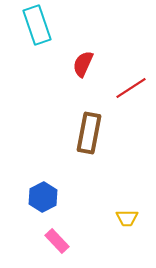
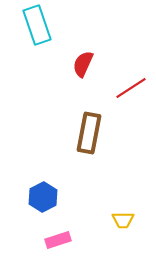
yellow trapezoid: moved 4 px left, 2 px down
pink rectangle: moved 1 px right, 1 px up; rotated 65 degrees counterclockwise
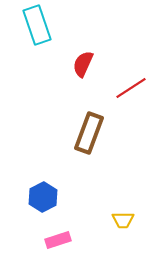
brown rectangle: rotated 9 degrees clockwise
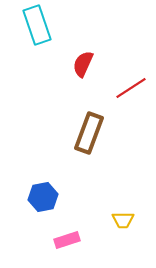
blue hexagon: rotated 16 degrees clockwise
pink rectangle: moved 9 px right
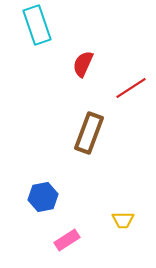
pink rectangle: rotated 15 degrees counterclockwise
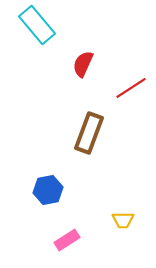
cyan rectangle: rotated 21 degrees counterclockwise
blue hexagon: moved 5 px right, 7 px up
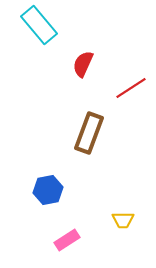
cyan rectangle: moved 2 px right
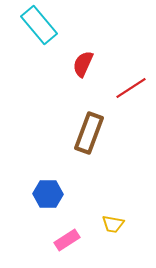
blue hexagon: moved 4 px down; rotated 12 degrees clockwise
yellow trapezoid: moved 10 px left, 4 px down; rotated 10 degrees clockwise
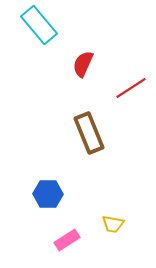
brown rectangle: rotated 42 degrees counterclockwise
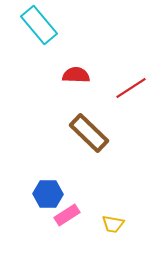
red semicircle: moved 7 px left, 11 px down; rotated 68 degrees clockwise
brown rectangle: rotated 24 degrees counterclockwise
pink rectangle: moved 25 px up
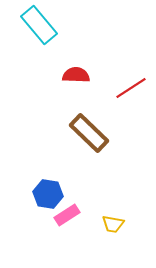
blue hexagon: rotated 8 degrees clockwise
